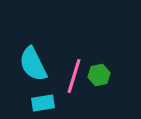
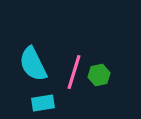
pink line: moved 4 px up
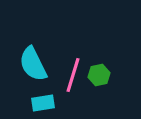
pink line: moved 1 px left, 3 px down
